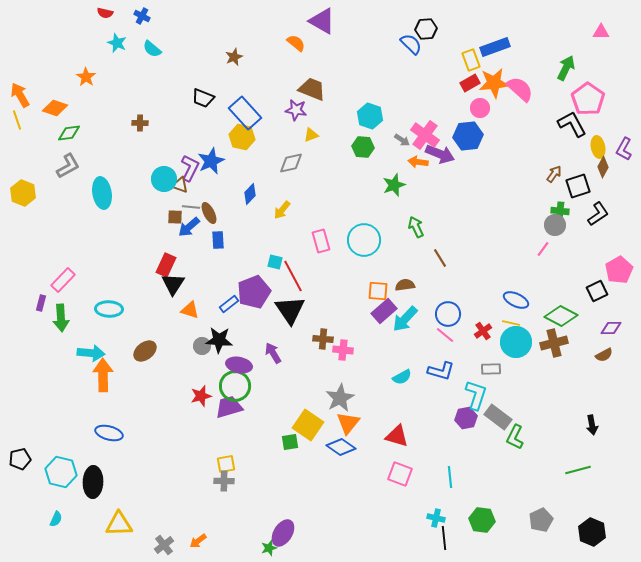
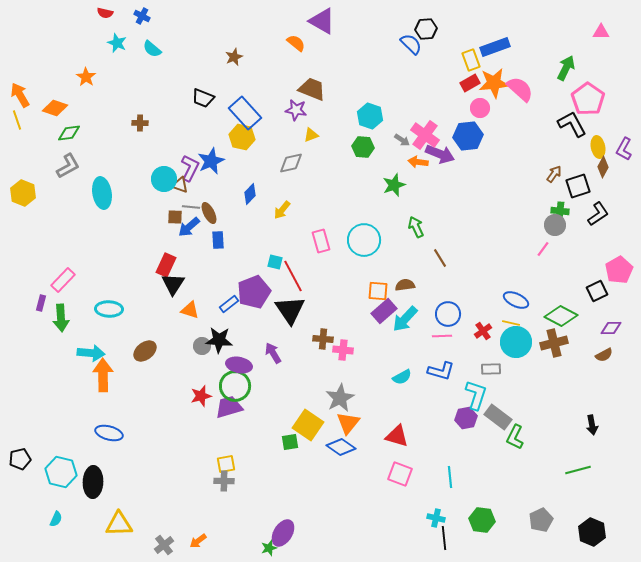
pink line at (445, 335): moved 3 px left, 1 px down; rotated 42 degrees counterclockwise
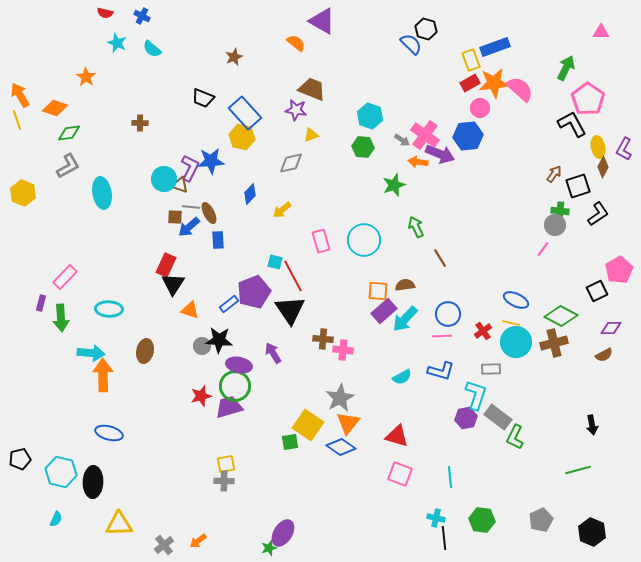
black hexagon at (426, 29): rotated 20 degrees clockwise
blue star at (211, 161): rotated 20 degrees clockwise
yellow arrow at (282, 210): rotated 12 degrees clockwise
pink rectangle at (63, 280): moved 2 px right, 3 px up
brown ellipse at (145, 351): rotated 40 degrees counterclockwise
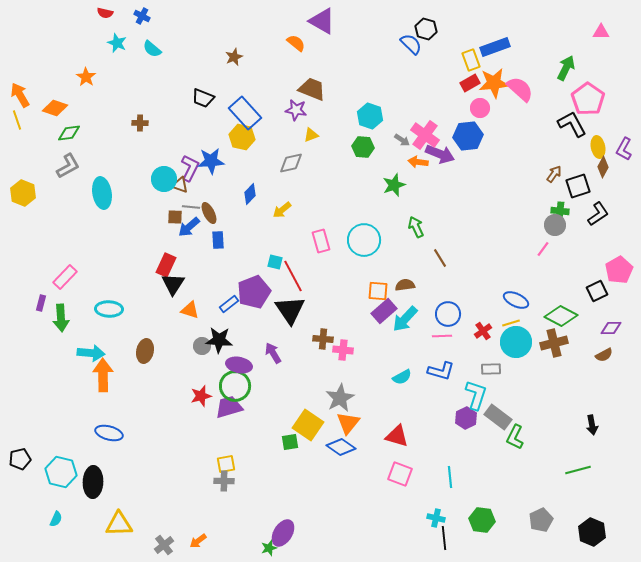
yellow line at (511, 323): rotated 30 degrees counterclockwise
purple hexagon at (466, 418): rotated 15 degrees counterclockwise
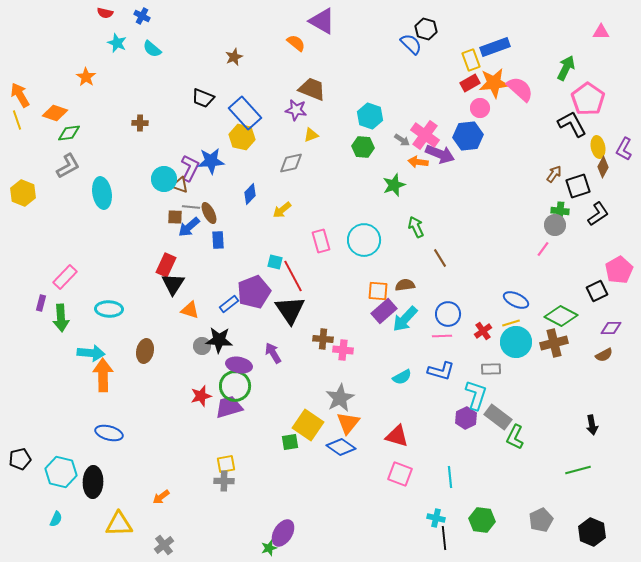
orange diamond at (55, 108): moved 5 px down
orange arrow at (198, 541): moved 37 px left, 44 px up
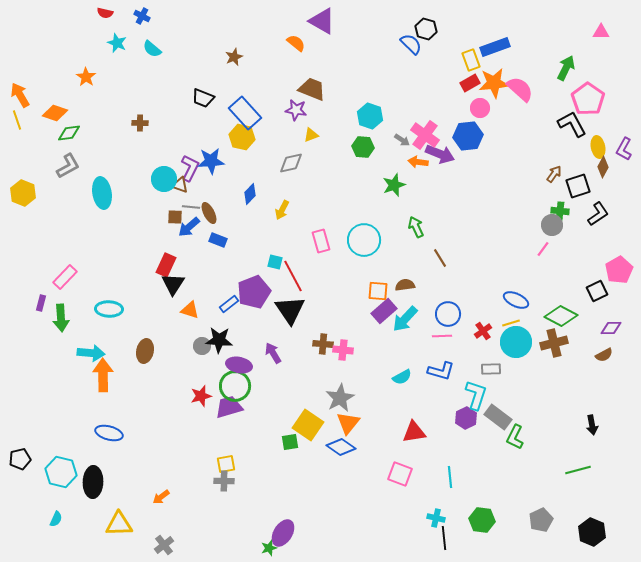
yellow arrow at (282, 210): rotated 24 degrees counterclockwise
gray circle at (555, 225): moved 3 px left
blue rectangle at (218, 240): rotated 66 degrees counterclockwise
brown cross at (323, 339): moved 5 px down
red triangle at (397, 436): moved 17 px right, 4 px up; rotated 25 degrees counterclockwise
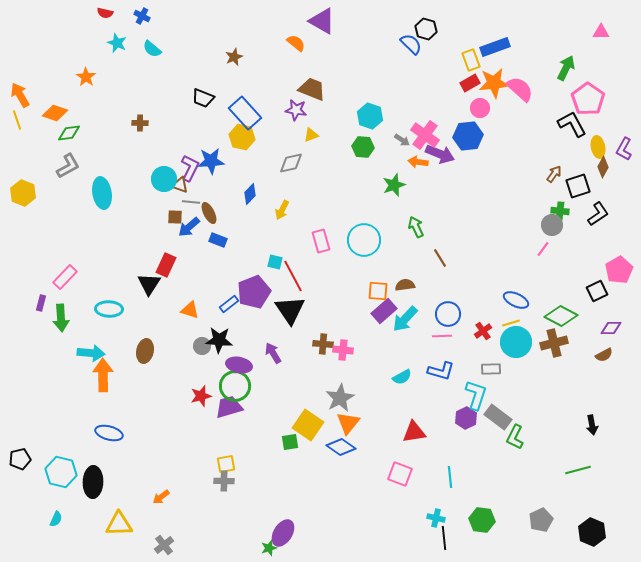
gray line at (191, 207): moved 5 px up
black triangle at (173, 284): moved 24 px left
